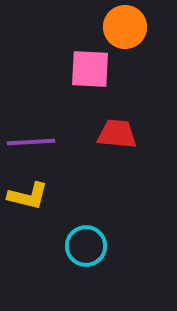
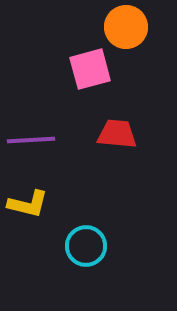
orange circle: moved 1 px right
pink square: rotated 18 degrees counterclockwise
purple line: moved 2 px up
yellow L-shape: moved 8 px down
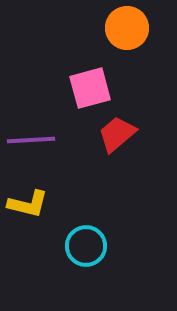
orange circle: moved 1 px right, 1 px down
pink square: moved 19 px down
red trapezoid: rotated 45 degrees counterclockwise
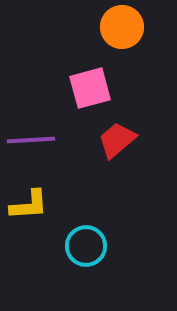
orange circle: moved 5 px left, 1 px up
red trapezoid: moved 6 px down
yellow L-shape: moved 1 px right, 1 px down; rotated 18 degrees counterclockwise
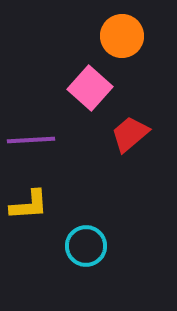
orange circle: moved 9 px down
pink square: rotated 33 degrees counterclockwise
red trapezoid: moved 13 px right, 6 px up
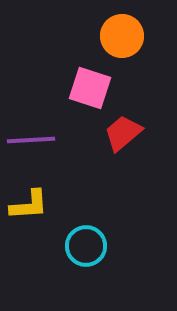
pink square: rotated 24 degrees counterclockwise
red trapezoid: moved 7 px left, 1 px up
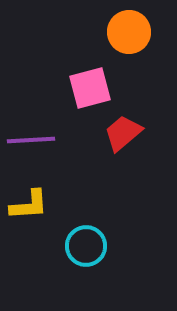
orange circle: moved 7 px right, 4 px up
pink square: rotated 33 degrees counterclockwise
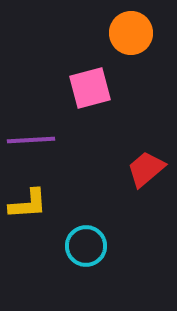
orange circle: moved 2 px right, 1 px down
red trapezoid: moved 23 px right, 36 px down
yellow L-shape: moved 1 px left, 1 px up
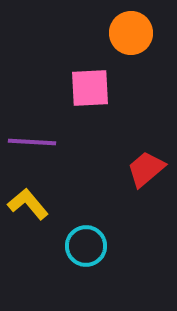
pink square: rotated 12 degrees clockwise
purple line: moved 1 px right, 2 px down; rotated 6 degrees clockwise
yellow L-shape: rotated 126 degrees counterclockwise
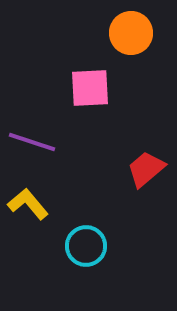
purple line: rotated 15 degrees clockwise
